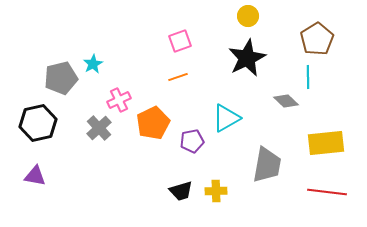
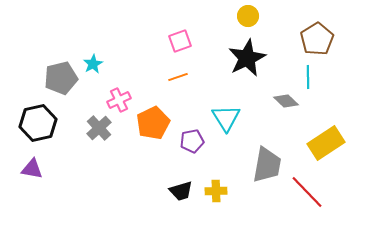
cyan triangle: rotated 32 degrees counterclockwise
yellow rectangle: rotated 27 degrees counterclockwise
purple triangle: moved 3 px left, 7 px up
red line: moved 20 px left; rotated 39 degrees clockwise
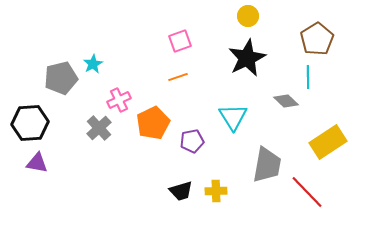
cyan triangle: moved 7 px right, 1 px up
black hexagon: moved 8 px left; rotated 9 degrees clockwise
yellow rectangle: moved 2 px right, 1 px up
purple triangle: moved 5 px right, 6 px up
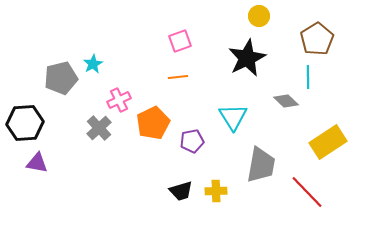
yellow circle: moved 11 px right
orange line: rotated 12 degrees clockwise
black hexagon: moved 5 px left
gray trapezoid: moved 6 px left
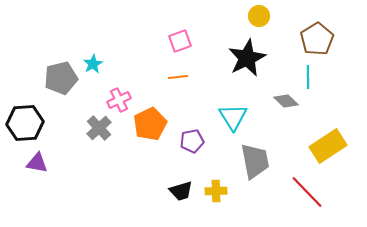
orange pentagon: moved 3 px left, 1 px down
yellow rectangle: moved 4 px down
gray trapezoid: moved 6 px left, 4 px up; rotated 21 degrees counterclockwise
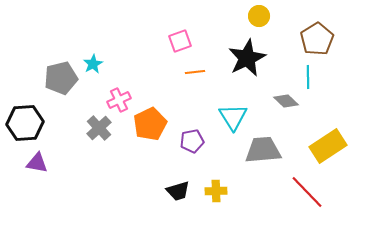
orange line: moved 17 px right, 5 px up
gray trapezoid: moved 8 px right, 11 px up; rotated 84 degrees counterclockwise
black trapezoid: moved 3 px left
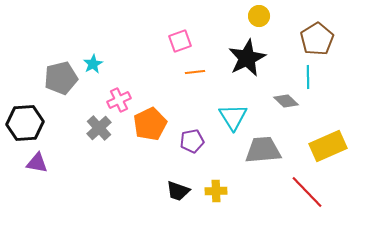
yellow rectangle: rotated 9 degrees clockwise
black trapezoid: rotated 35 degrees clockwise
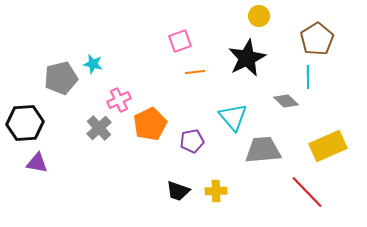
cyan star: rotated 30 degrees counterclockwise
cyan triangle: rotated 8 degrees counterclockwise
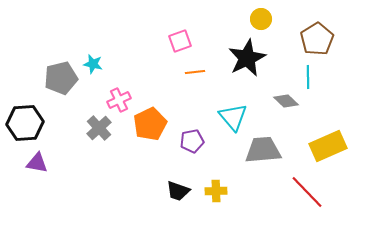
yellow circle: moved 2 px right, 3 px down
